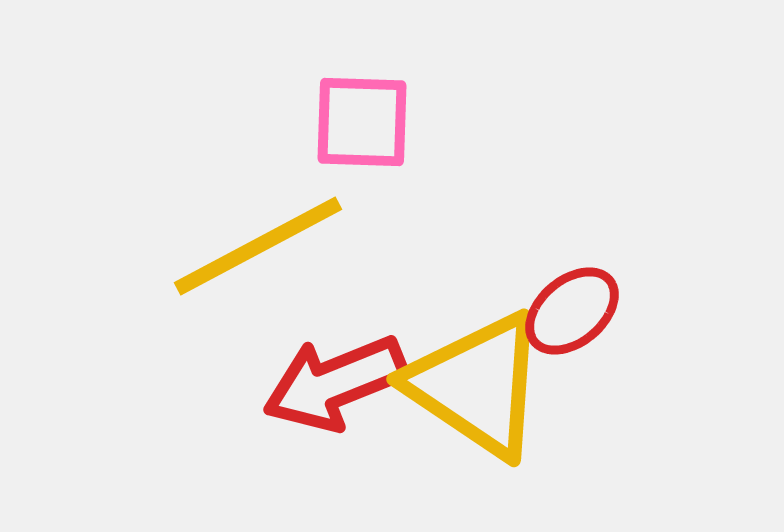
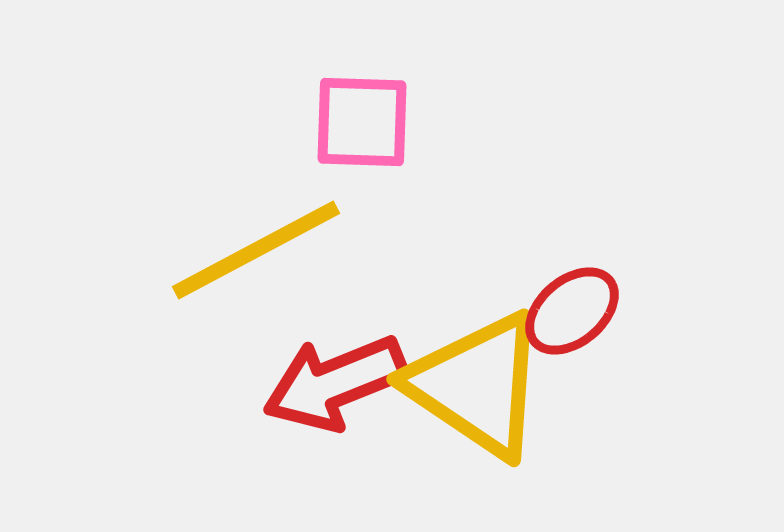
yellow line: moved 2 px left, 4 px down
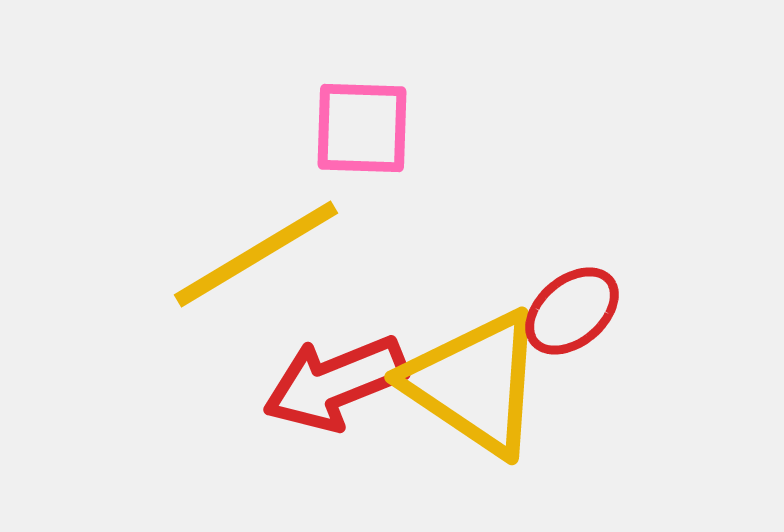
pink square: moved 6 px down
yellow line: moved 4 px down; rotated 3 degrees counterclockwise
yellow triangle: moved 2 px left, 2 px up
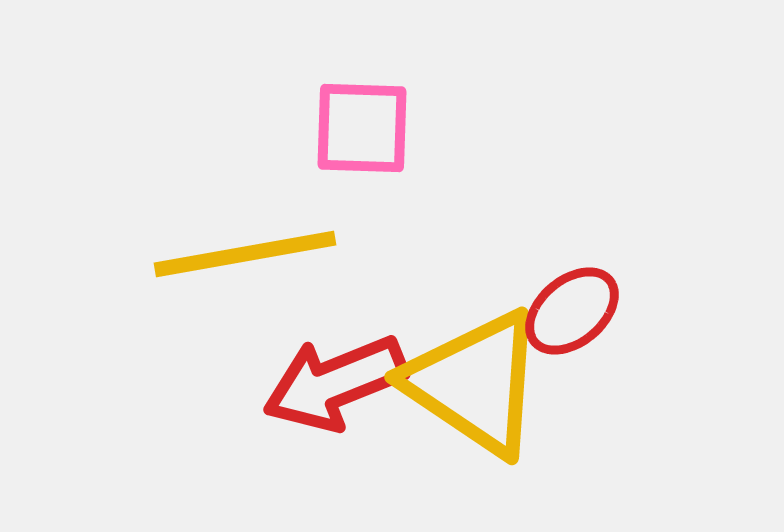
yellow line: moved 11 px left; rotated 21 degrees clockwise
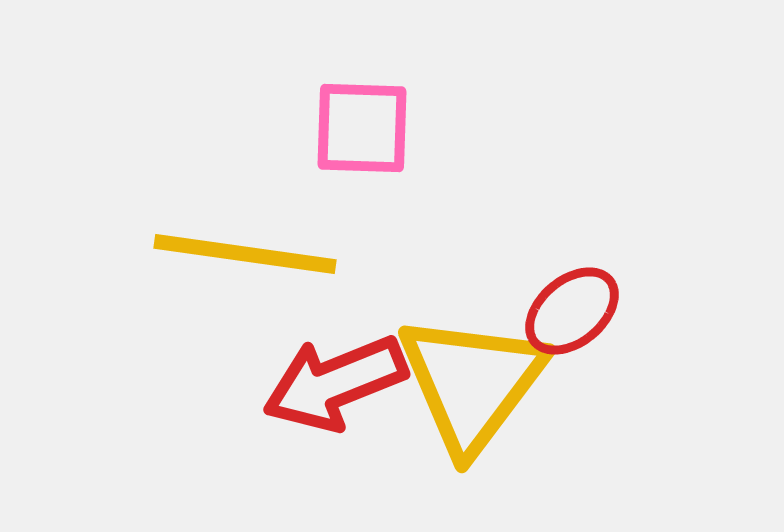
yellow line: rotated 18 degrees clockwise
yellow triangle: moved 3 px left; rotated 33 degrees clockwise
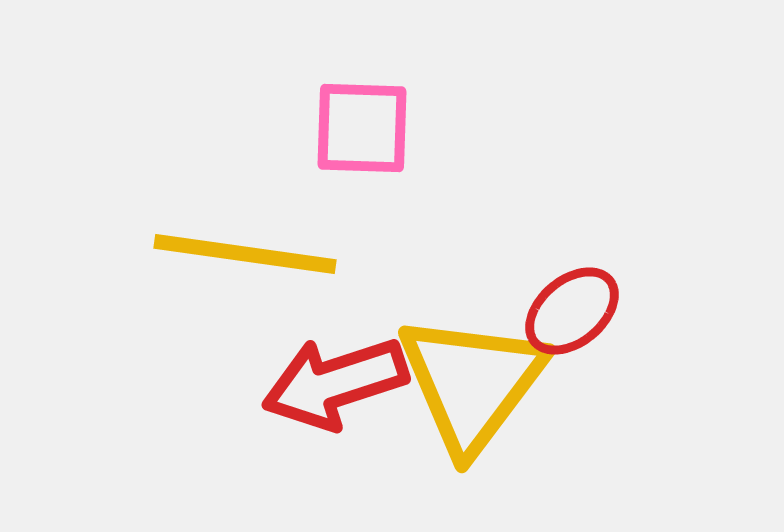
red arrow: rotated 4 degrees clockwise
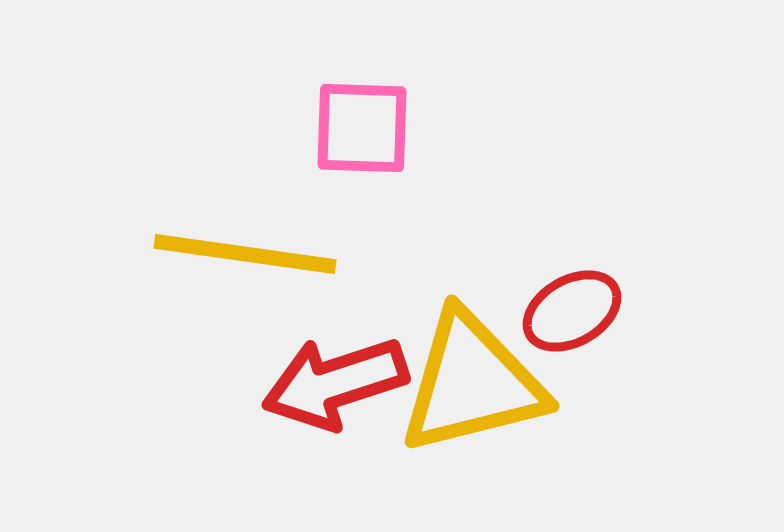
red ellipse: rotated 10 degrees clockwise
yellow triangle: rotated 39 degrees clockwise
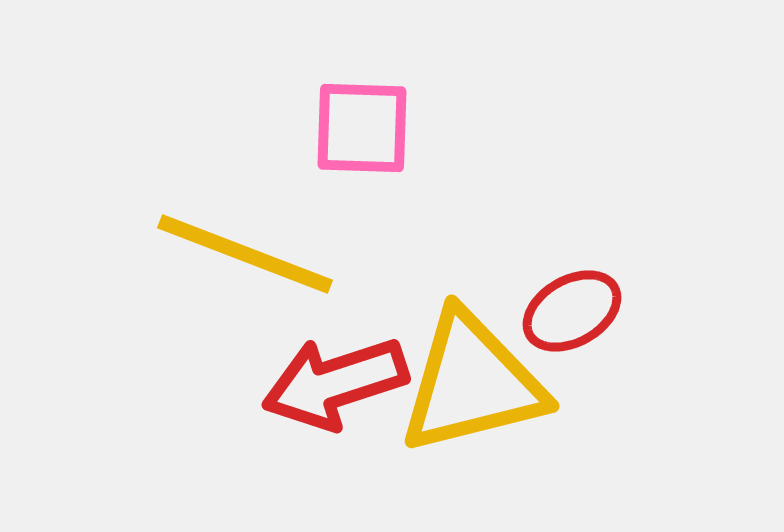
yellow line: rotated 13 degrees clockwise
